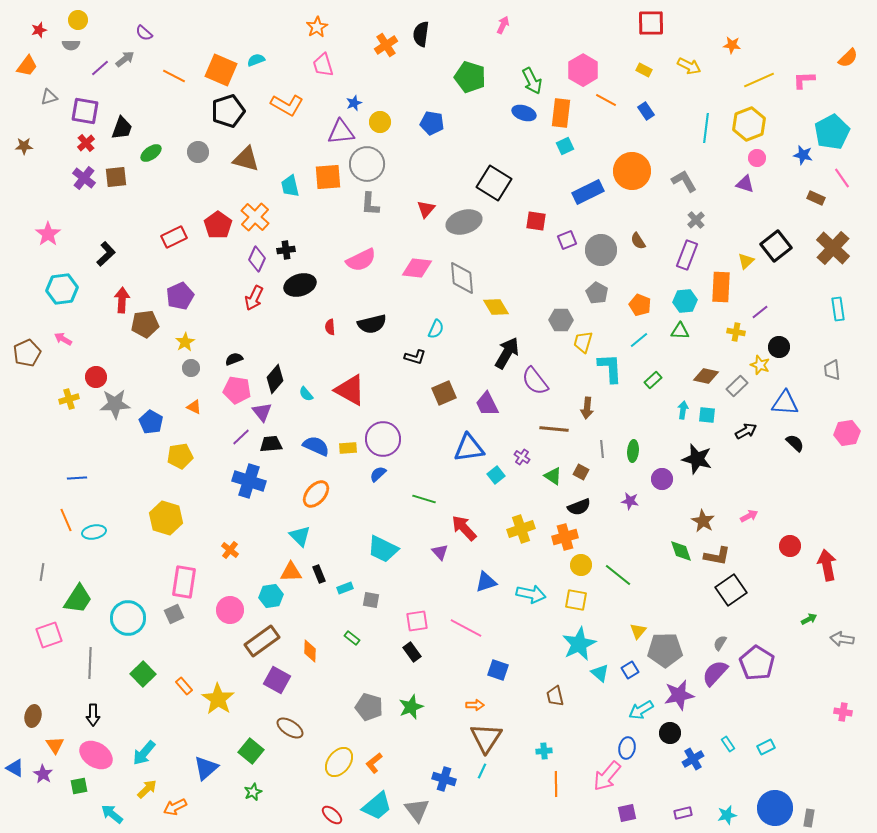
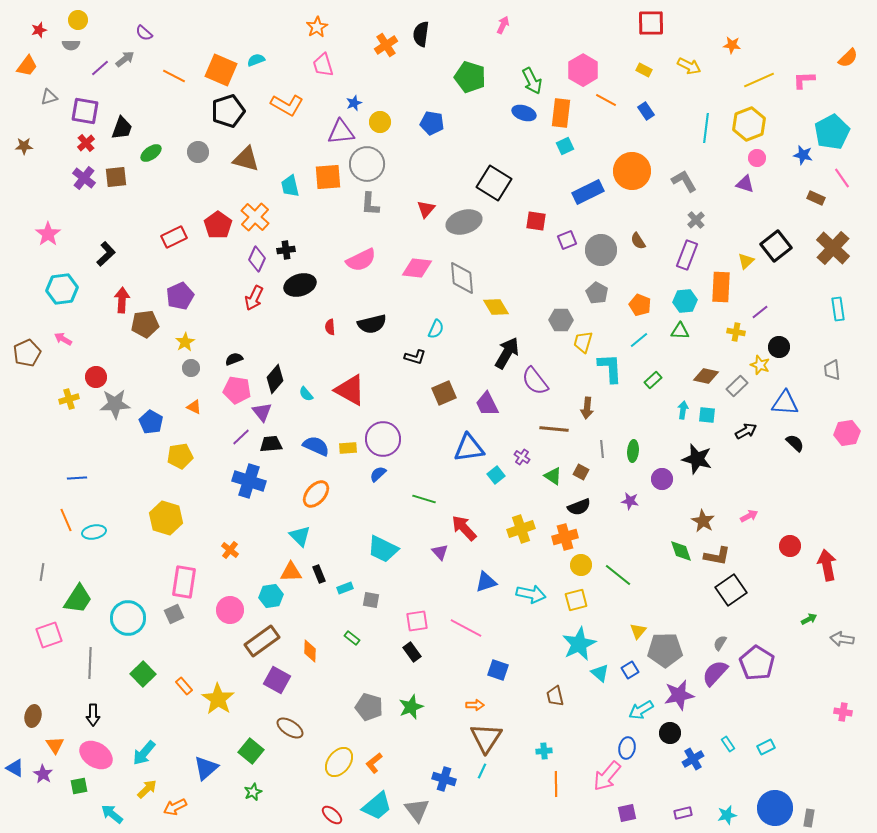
yellow square at (576, 600): rotated 25 degrees counterclockwise
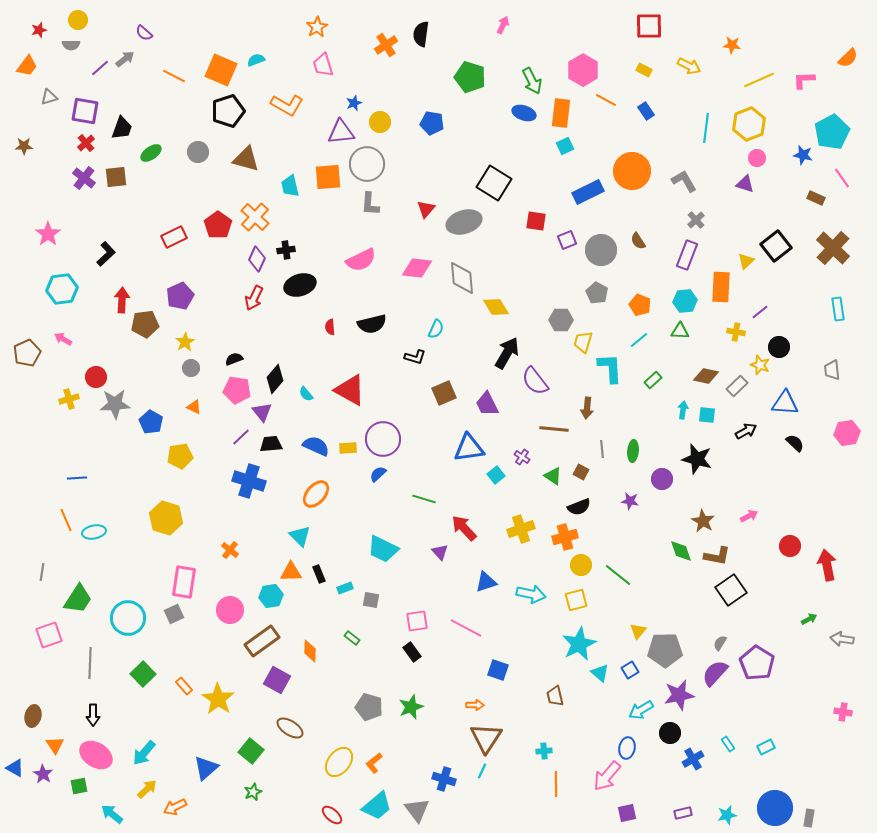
red square at (651, 23): moved 2 px left, 3 px down
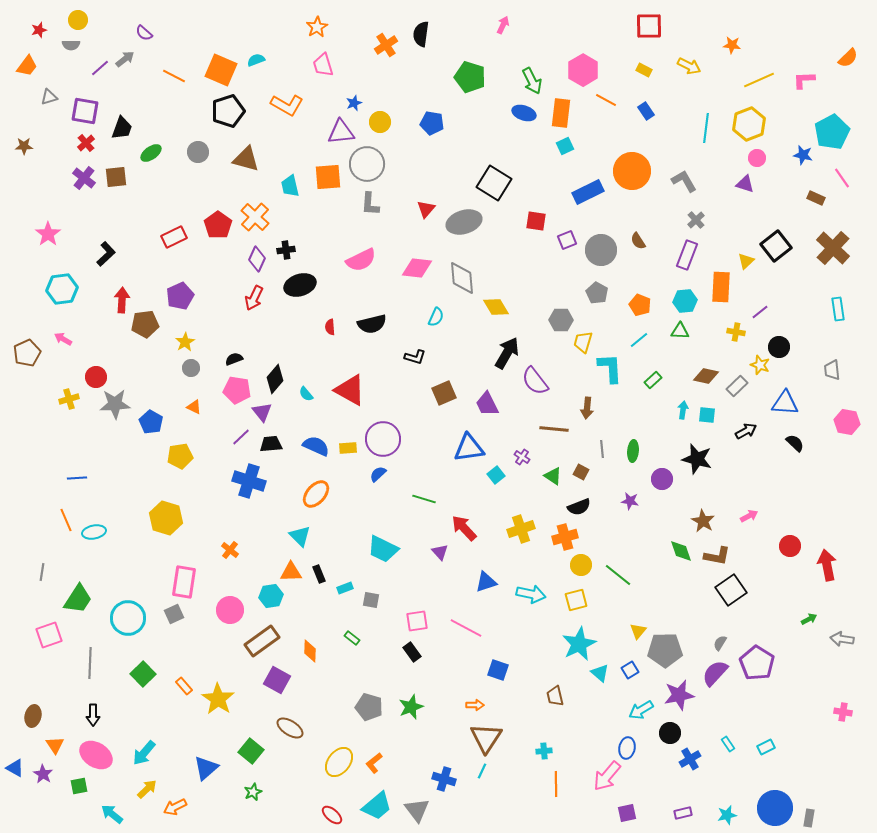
cyan semicircle at (436, 329): moved 12 px up
pink hexagon at (847, 433): moved 11 px up; rotated 20 degrees clockwise
blue cross at (693, 759): moved 3 px left
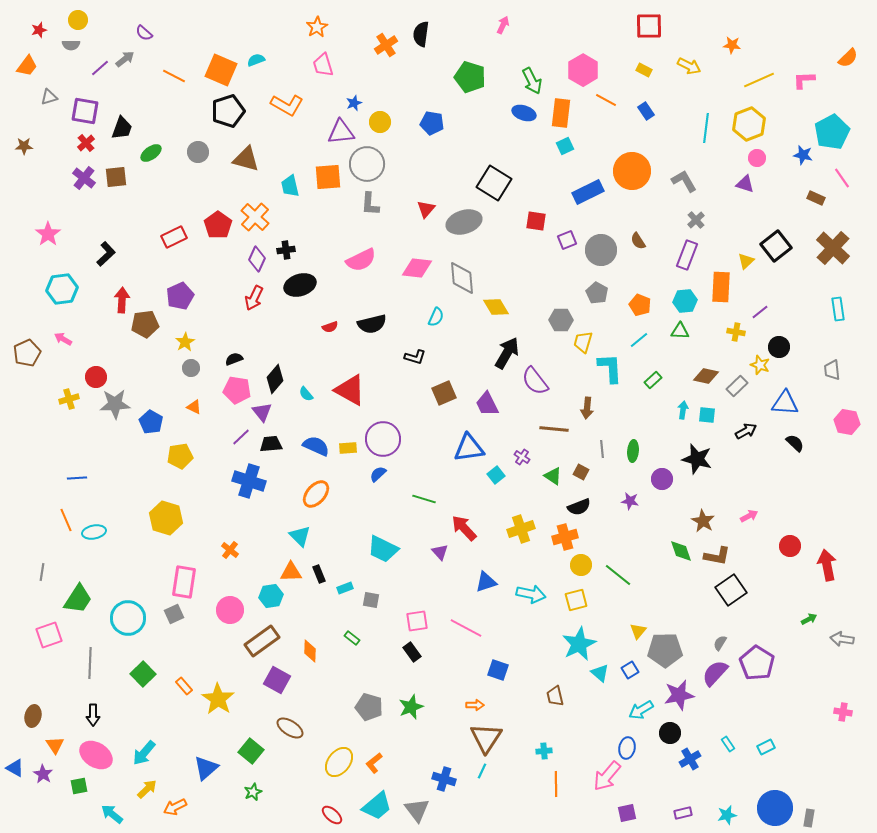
red semicircle at (330, 327): rotated 105 degrees counterclockwise
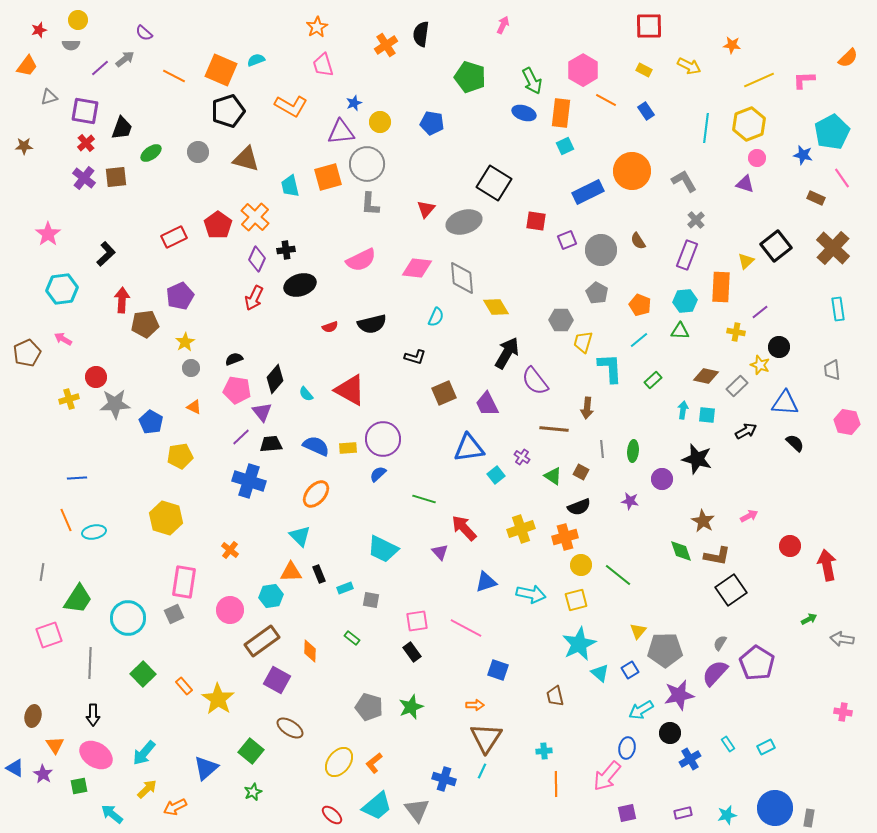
orange L-shape at (287, 105): moved 4 px right, 1 px down
orange square at (328, 177): rotated 12 degrees counterclockwise
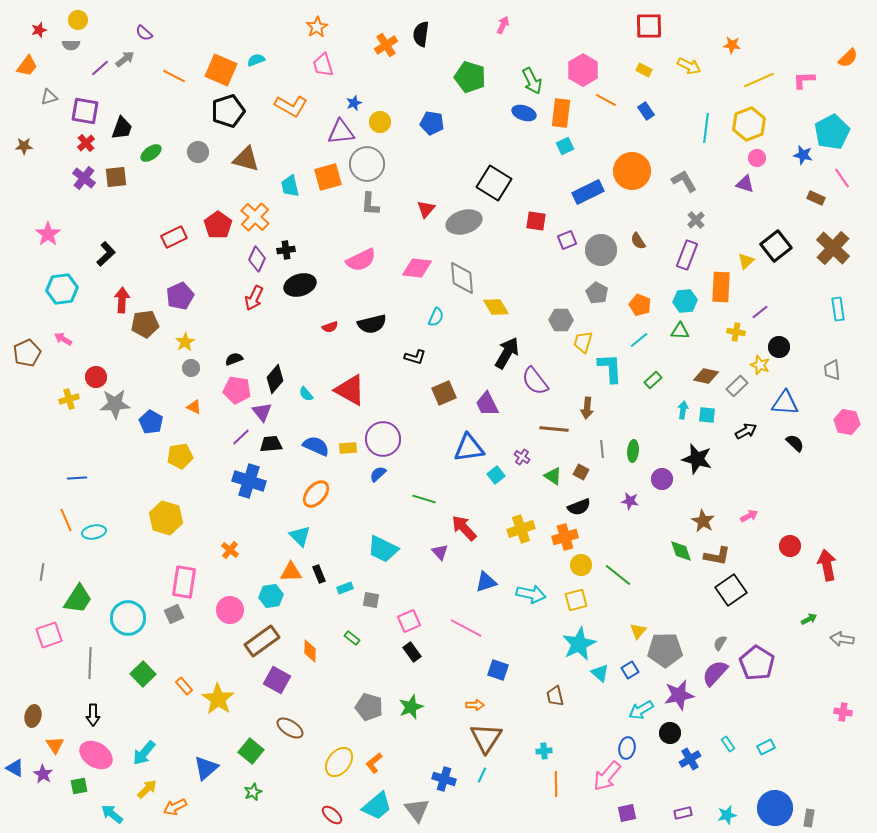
pink square at (417, 621): moved 8 px left; rotated 15 degrees counterclockwise
cyan line at (482, 771): moved 4 px down
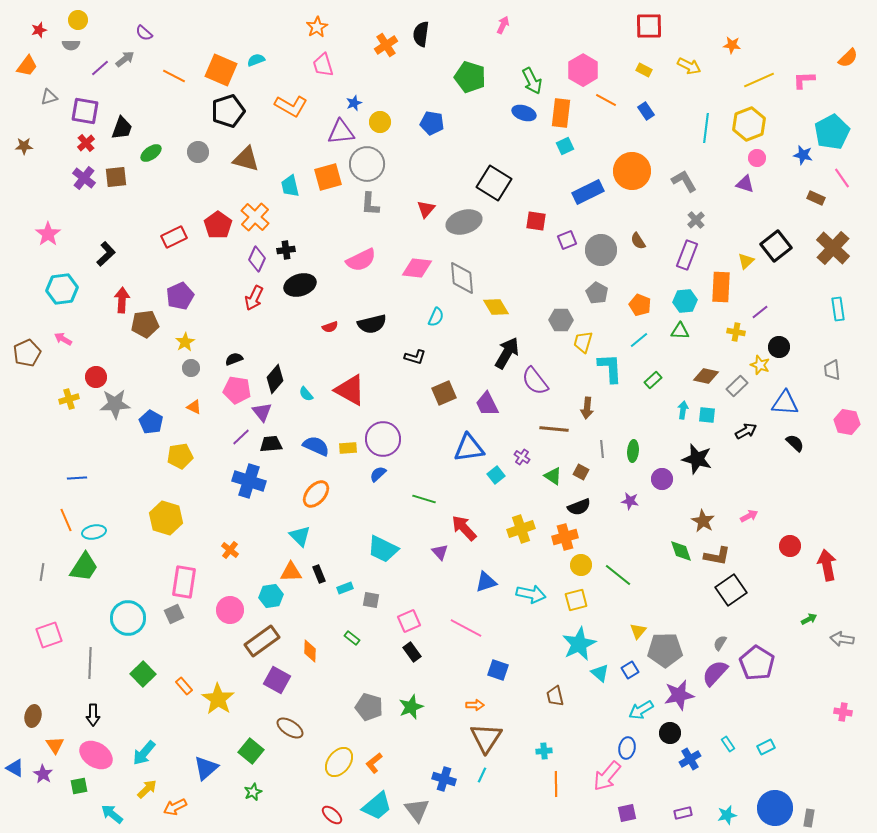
green trapezoid at (78, 599): moved 6 px right, 32 px up
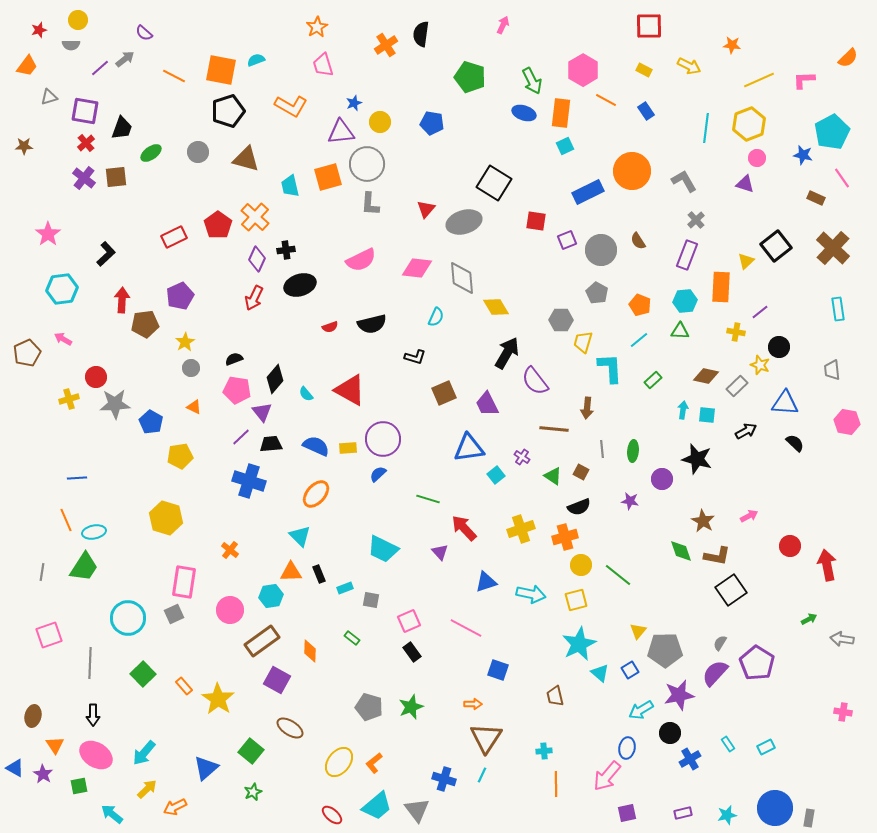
orange square at (221, 70): rotated 12 degrees counterclockwise
green line at (424, 499): moved 4 px right
orange arrow at (475, 705): moved 2 px left, 1 px up
